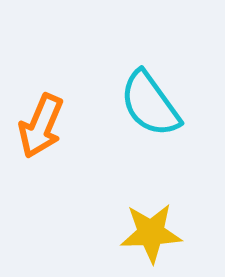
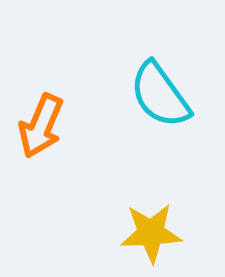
cyan semicircle: moved 10 px right, 9 px up
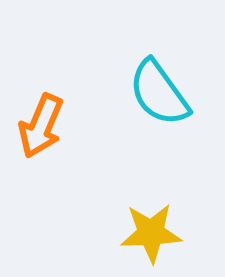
cyan semicircle: moved 1 px left, 2 px up
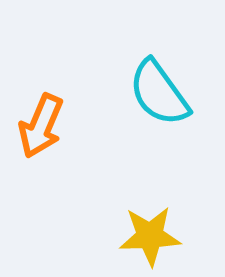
yellow star: moved 1 px left, 3 px down
